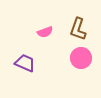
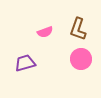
pink circle: moved 1 px down
purple trapezoid: rotated 40 degrees counterclockwise
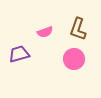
pink circle: moved 7 px left
purple trapezoid: moved 6 px left, 9 px up
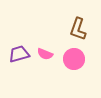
pink semicircle: moved 22 px down; rotated 42 degrees clockwise
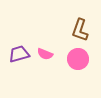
brown L-shape: moved 2 px right, 1 px down
pink circle: moved 4 px right
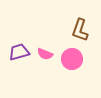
purple trapezoid: moved 2 px up
pink circle: moved 6 px left
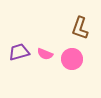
brown L-shape: moved 2 px up
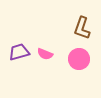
brown L-shape: moved 2 px right
pink circle: moved 7 px right
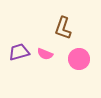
brown L-shape: moved 19 px left
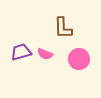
brown L-shape: rotated 20 degrees counterclockwise
purple trapezoid: moved 2 px right
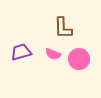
pink semicircle: moved 8 px right
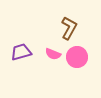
brown L-shape: moved 6 px right; rotated 150 degrees counterclockwise
pink circle: moved 2 px left, 2 px up
